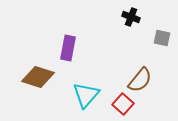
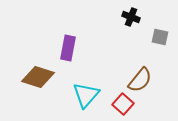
gray square: moved 2 px left, 1 px up
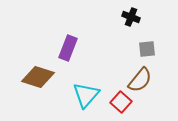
gray square: moved 13 px left, 12 px down; rotated 18 degrees counterclockwise
purple rectangle: rotated 10 degrees clockwise
red square: moved 2 px left, 2 px up
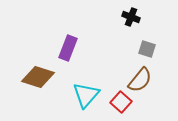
gray square: rotated 24 degrees clockwise
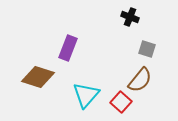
black cross: moved 1 px left
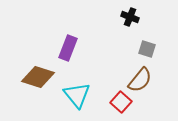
cyan triangle: moved 9 px left; rotated 20 degrees counterclockwise
